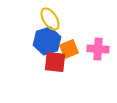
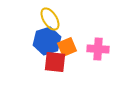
orange square: moved 2 px left, 2 px up
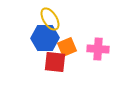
blue hexagon: moved 2 px left, 3 px up; rotated 16 degrees clockwise
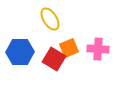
blue hexagon: moved 25 px left, 14 px down
orange square: moved 2 px right, 1 px down
red square: moved 1 px left, 3 px up; rotated 25 degrees clockwise
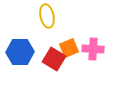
yellow ellipse: moved 3 px left, 3 px up; rotated 20 degrees clockwise
pink cross: moved 5 px left
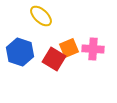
yellow ellipse: moved 6 px left; rotated 35 degrees counterclockwise
blue hexagon: rotated 20 degrees clockwise
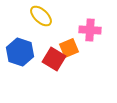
pink cross: moved 3 px left, 19 px up
